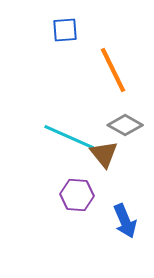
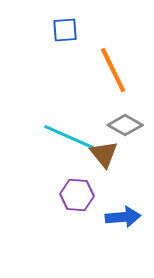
blue arrow: moved 2 px left, 4 px up; rotated 72 degrees counterclockwise
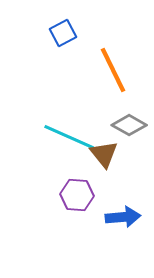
blue square: moved 2 px left, 3 px down; rotated 24 degrees counterclockwise
gray diamond: moved 4 px right
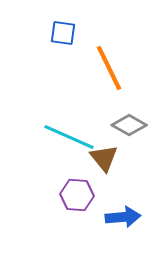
blue square: rotated 36 degrees clockwise
orange line: moved 4 px left, 2 px up
brown triangle: moved 4 px down
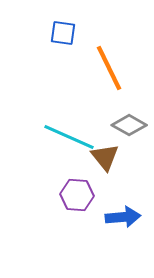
brown triangle: moved 1 px right, 1 px up
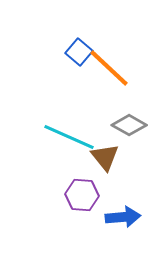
blue square: moved 16 px right, 19 px down; rotated 32 degrees clockwise
orange line: rotated 21 degrees counterclockwise
purple hexagon: moved 5 px right
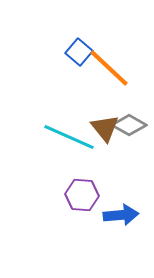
brown triangle: moved 29 px up
blue arrow: moved 2 px left, 2 px up
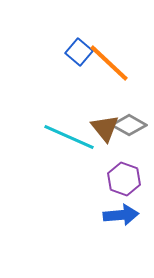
orange line: moved 5 px up
purple hexagon: moved 42 px right, 16 px up; rotated 16 degrees clockwise
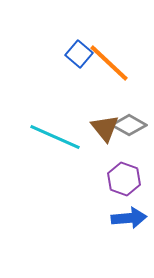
blue square: moved 2 px down
cyan line: moved 14 px left
blue arrow: moved 8 px right, 3 px down
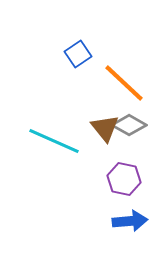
blue square: moved 1 px left; rotated 16 degrees clockwise
orange line: moved 15 px right, 20 px down
cyan line: moved 1 px left, 4 px down
purple hexagon: rotated 8 degrees counterclockwise
blue arrow: moved 1 px right, 3 px down
